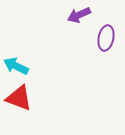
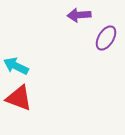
purple arrow: rotated 20 degrees clockwise
purple ellipse: rotated 20 degrees clockwise
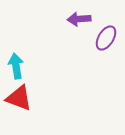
purple arrow: moved 4 px down
cyan arrow: rotated 55 degrees clockwise
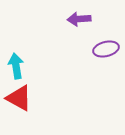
purple ellipse: moved 11 px down; rotated 45 degrees clockwise
red triangle: rotated 8 degrees clockwise
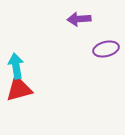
red triangle: moved 9 px up; rotated 44 degrees counterclockwise
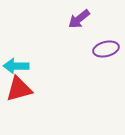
purple arrow: rotated 35 degrees counterclockwise
cyan arrow: rotated 80 degrees counterclockwise
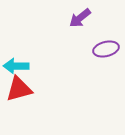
purple arrow: moved 1 px right, 1 px up
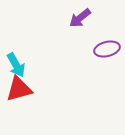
purple ellipse: moved 1 px right
cyan arrow: moved 1 px up; rotated 120 degrees counterclockwise
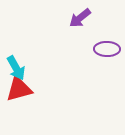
purple ellipse: rotated 15 degrees clockwise
cyan arrow: moved 3 px down
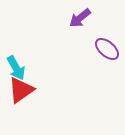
purple ellipse: rotated 40 degrees clockwise
red triangle: moved 2 px right, 1 px down; rotated 20 degrees counterclockwise
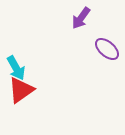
purple arrow: moved 1 px right; rotated 15 degrees counterclockwise
